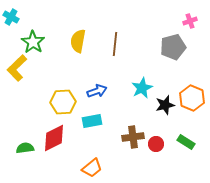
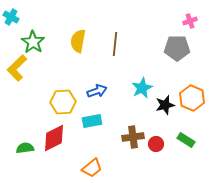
gray pentagon: moved 4 px right, 1 px down; rotated 15 degrees clockwise
green rectangle: moved 2 px up
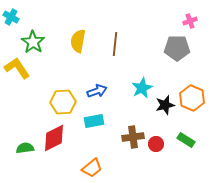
yellow L-shape: rotated 100 degrees clockwise
cyan rectangle: moved 2 px right
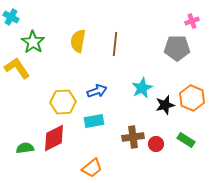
pink cross: moved 2 px right
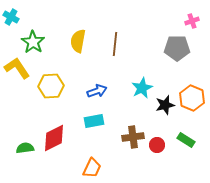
yellow hexagon: moved 12 px left, 16 px up
red circle: moved 1 px right, 1 px down
orange trapezoid: rotated 25 degrees counterclockwise
